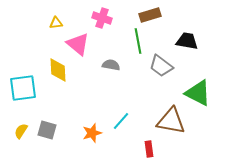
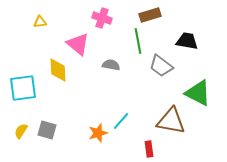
yellow triangle: moved 16 px left, 1 px up
orange star: moved 6 px right
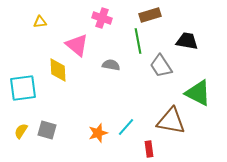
pink triangle: moved 1 px left, 1 px down
gray trapezoid: rotated 20 degrees clockwise
cyan line: moved 5 px right, 6 px down
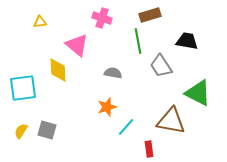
gray semicircle: moved 2 px right, 8 px down
orange star: moved 9 px right, 26 px up
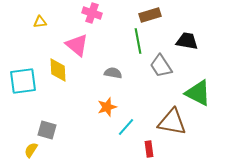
pink cross: moved 10 px left, 5 px up
cyan square: moved 7 px up
brown triangle: moved 1 px right, 1 px down
yellow semicircle: moved 10 px right, 19 px down
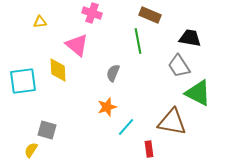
brown rectangle: rotated 40 degrees clockwise
black trapezoid: moved 3 px right, 3 px up
gray trapezoid: moved 18 px right
gray semicircle: rotated 78 degrees counterclockwise
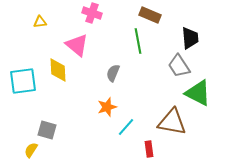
black trapezoid: rotated 75 degrees clockwise
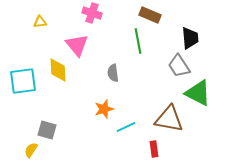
pink triangle: rotated 10 degrees clockwise
gray semicircle: rotated 30 degrees counterclockwise
orange star: moved 3 px left, 2 px down
brown triangle: moved 3 px left, 3 px up
cyan line: rotated 24 degrees clockwise
red rectangle: moved 5 px right
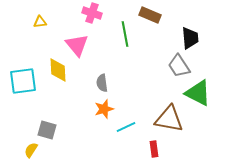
green line: moved 13 px left, 7 px up
gray semicircle: moved 11 px left, 10 px down
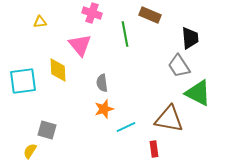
pink triangle: moved 3 px right
yellow semicircle: moved 1 px left, 1 px down
